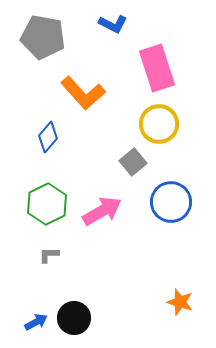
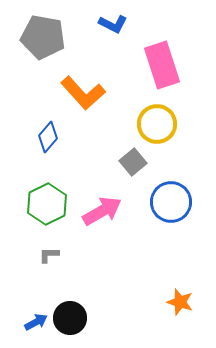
pink rectangle: moved 5 px right, 3 px up
yellow circle: moved 2 px left
black circle: moved 4 px left
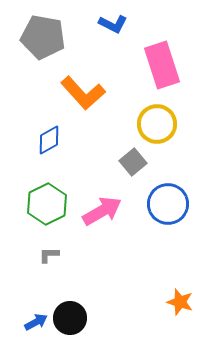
blue diamond: moved 1 px right, 3 px down; rotated 20 degrees clockwise
blue circle: moved 3 px left, 2 px down
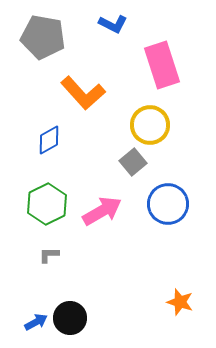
yellow circle: moved 7 px left, 1 px down
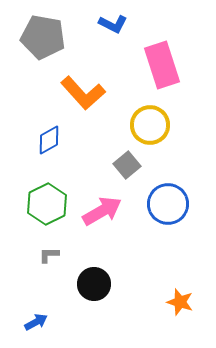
gray square: moved 6 px left, 3 px down
black circle: moved 24 px right, 34 px up
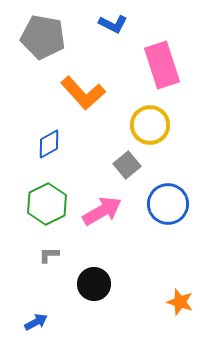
blue diamond: moved 4 px down
